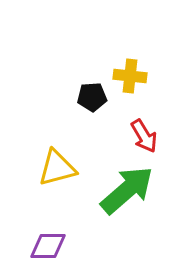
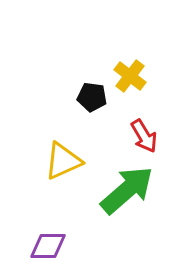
yellow cross: rotated 32 degrees clockwise
black pentagon: rotated 12 degrees clockwise
yellow triangle: moved 6 px right, 7 px up; rotated 9 degrees counterclockwise
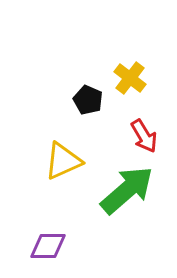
yellow cross: moved 2 px down
black pentagon: moved 4 px left, 3 px down; rotated 16 degrees clockwise
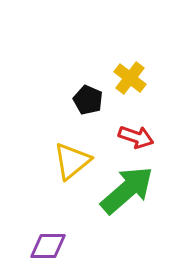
red arrow: moved 8 px left, 1 px down; rotated 40 degrees counterclockwise
yellow triangle: moved 9 px right; rotated 15 degrees counterclockwise
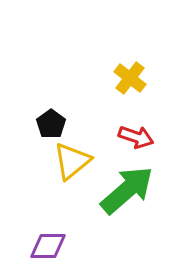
black pentagon: moved 37 px left, 24 px down; rotated 12 degrees clockwise
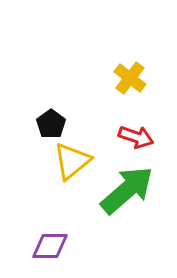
purple diamond: moved 2 px right
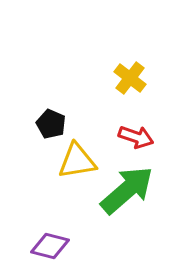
black pentagon: rotated 12 degrees counterclockwise
yellow triangle: moved 5 px right; rotated 30 degrees clockwise
purple diamond: rotated 15 degrees clockwise
